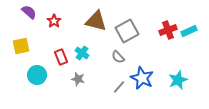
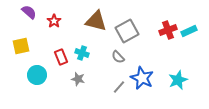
cyan cross: rotated 16 degrees counterclockwise
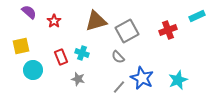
brown triangle: rotated 30 degrees counterclockwise
cyan rectangle: moved 8 px right, 15 px up
cyan circle: moved 4 px left, 5 px up
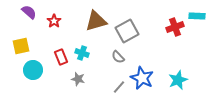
cyan rectangle: rotated 28 degrees clockwise
red cross: moved 7 px right, 3 px up
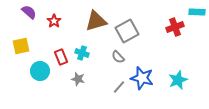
cyan rectangle: moved 4 px up
cyan circle: moved 7 px right, 1 px down
blue star: rotated 10 degrees counterclockwise
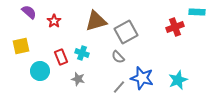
gray square: moved 1 px left, 1 px down
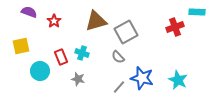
purple semicircle: rotated 21 degrees counterclockwise
cyan star: rotated 24 degrees counterclockwise
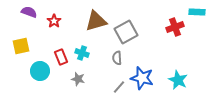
gray semicircle: moved 1 px left, 1 px down; rotated 40 degrees clockwise
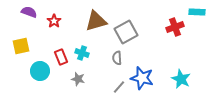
cyan star: moved 3 px right, 1 px up
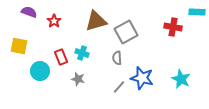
red cross: moved 2 px left; rotated 30 degrees clockwise
yellow square: moved 2 px left; rotated 24 degrees clockwise
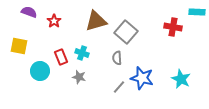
gray square: rotated 20 degrees counterclockwise
gray star: moved 1 px right, 2 px up
